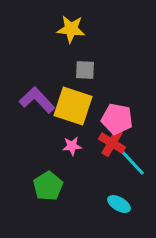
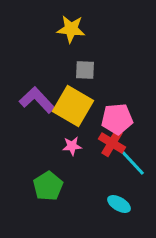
yellow square: rotated 12 degrees clockwise
pink pentagon: rotated 16 degrees counterclockwise
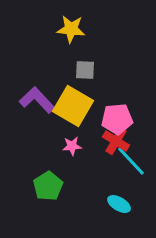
red cross: moved 4 px right, 2 px up
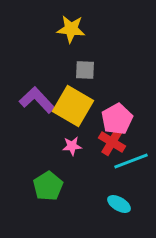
pink pentagon: rotated 24 degrees counterclockwise
red cross: moved 4 px left, 1 px down
cyan line: rotated 68 degrees counterclockwise
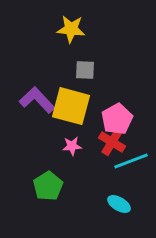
yellow square: moved 2 px left; rotated 15 degrees counterclockwise
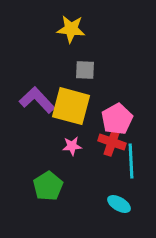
red cross: rotated 12 degrees counterclockwise
cyan line: rotated 72 degrees counterclockwise
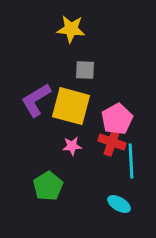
purple L-shape: moved 1 px left; rotated 78 degrees counterclockwise
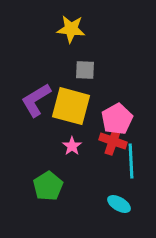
red cross: moved 1 px right, 1 px up
pink star: rotated 30 degrees counterclockwise
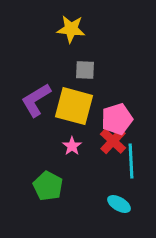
yellow square: moved 3 px right
pink pentagon: rotated 12 degrees clockwise
red cross: rotated 24 degrees clockwise
green pentagon: rotated 12 degrees counterclockwise
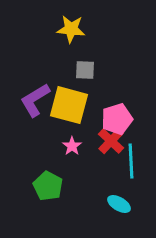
purple L-shape: moved 1 px left
yellow square: moved 5 px left, 1 px up
red cross: moved 2 px left
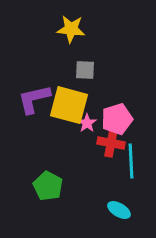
purple L-shape: moved 1 px left, 1 px up; rotated 18 degrees clockwise
red cross: moved 2 px down; rotated 32 degrees counterclockwise
pink star: moved 15 px right, 23 px up
cyan ellipse: moved 6 px down
